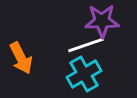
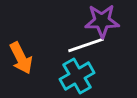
cyan cross: moved 7 px left, 2 px down
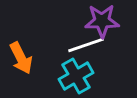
cyan cross: moved 1 px left
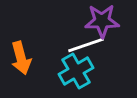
orange arrow: rotated 12 degrees clockwise
cyan cross: moved 5 px up
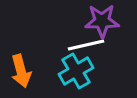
white line: rotated 6 degrees clockwise
orange arrow: moved 13 px down
